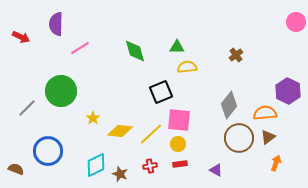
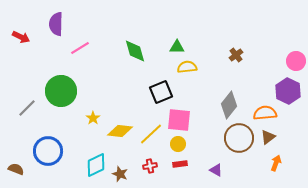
pink circle: moved 39 px down
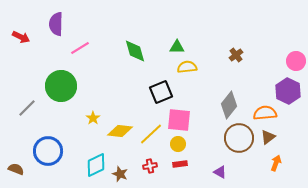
green circle: moved 5 px up
purple triangle: moved 4 px right, 2 px down
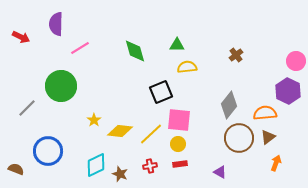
green triangle: moved 2 px up
yellow star: moved 1 px right, 2 px down
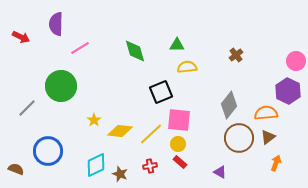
orange semicircle: moved 1 px right
red rectangle: moved 2 px up; rotated 48 degrees clockwise
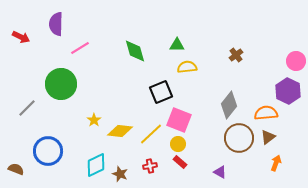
green circle: moved 2 px up
pink square: rotated 15 degrees clockwise
